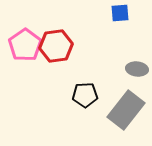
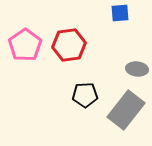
red hexagon: moved 13 px right, 1 px up
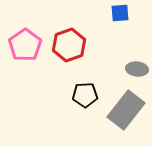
red hexagon: rotated 12 degrees counterclockwise
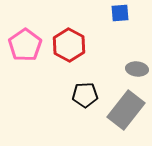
red hexagon: rotated 12 degrees counterclockwise
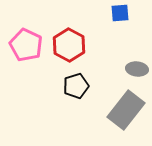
pink pentagon: moved 1 px right; rotated 12 degrees counterclockwise
black pentagon: moved 9 px left, 9 px up; rotated 15 degrees counterclockwise
